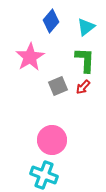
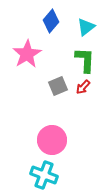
pink star: moved 3 px left, 3 px up
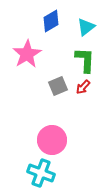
blue diamond: rotated 20 degrees clockwise
cyan cross: moved 3 px left, 2 px up
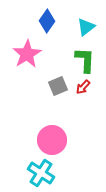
blue diamond: moved 4 px left; rotated 25 degrees counterclockwise
cyan cross: rotated 12 degrees clockwise
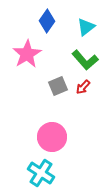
green L-shape: rotated 136 degrees clockwise
pink circle: moved 3 px up
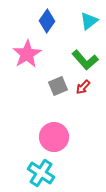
cyan triangle: moved 3 px right, 6 px up
pink circle: moved 2 px right
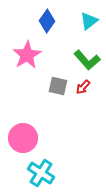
pink star: moved 1 px down
green L-shape: moved 2 px right
gray square: rotated 36 degrees clockwise
pink circle: moved 31 px left, 1 px down
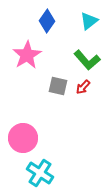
cyan cross: moved 1 px left
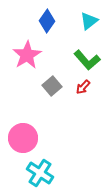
gray square: moved 6 px left; rotated 36 degrees clockwise
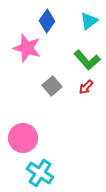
pink star: moved 7 px up; rotated 24 degrees counterclockwise
red arrow: moved 3 px right
